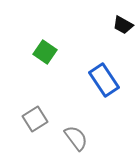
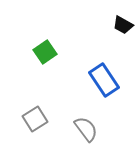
green square: rotated 20 degrees clockwise
gray semicircle: moved 10 px right, 9 px up
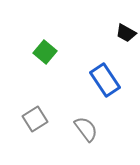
black trapezoid: moved 3 px right, 8 px down
green square: rotated 15 degrees counterclockwise
blue rectangle: moved 1 px right
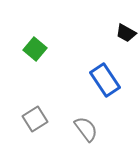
green square: moved 10 px left, 3 px up
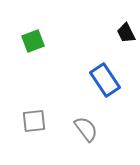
black trapezoid: rotated 35 degrees clockwise
green square: moved 2 px left, 8 px up; rotated 30 degrees clockwise
gray square: moved 1 px left, 2 px down; rotated 25 degrees clockwise
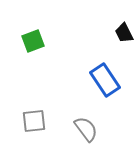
black trapezoid: moved 2 px left
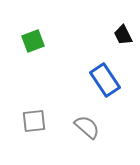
black trapezoid: moved 1 px left, 2 px down
gray semicircle: moved 1 px right, 2 px up; rotated 12 degrees counterclockwise
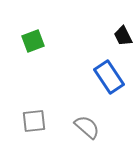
black trapezoid: moved 1 px down
blue rectangle: moved 4 px right, 3 px up
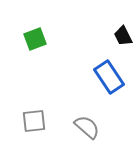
green square: moved 2 px right, 2 px up
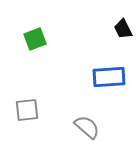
black trapezoid: moved 7 px up
blue rectangle: rotated 60 degrees counterclockwise
gray square: moved 7 px left, 11 px up
